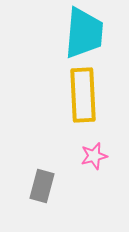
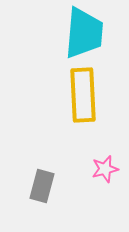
pink star: moved 11 px right, 13 px down
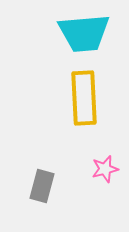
cyan trapezoid: rotated 80 degrees clockwise
yellow rectangle: moved 1 px right, 3 px down
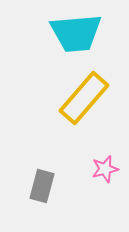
cyan trapezoid: moved 8 px left
yellow rectangle: rotated 44 degrees clockwise
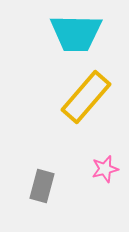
cyan trapezoid: rotated 6 degrees clockwise
yellow rectangle: moved 2 px right, 1 px up
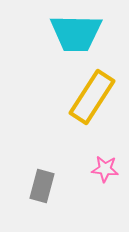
yellow rectangle: moved 6 px right; rotated 8 degrees counterclockwise
pink star: rotated 20 degrees clockwise
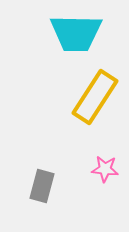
yellow rectangle: moved 3 px right
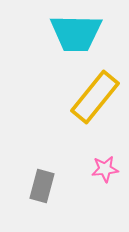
yellow rectangle: rotated 6 degrees clockwise
pink star: rotated 12 degrees counterclockwise
